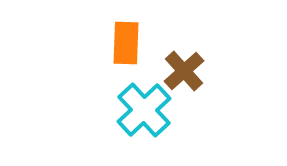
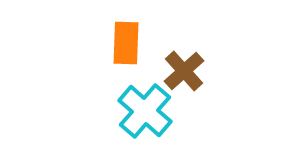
cyan cross: moved 1 px right, 1 px down; rotated 6 degrees counterclockwise
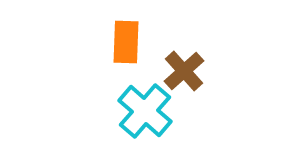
orange rectangle: moved 1 px up
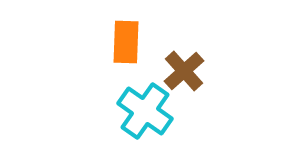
cyan cross: rotated 6 degrees counterclockwise
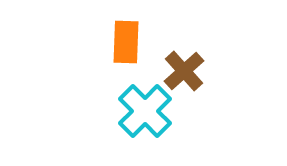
cyan cross: rotated 10 degrees clockwise
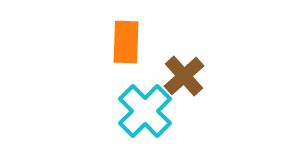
brown cross: moved 5 px down
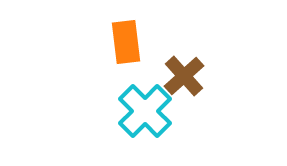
orange rectangle: rotated 9 degrees counterclockwise
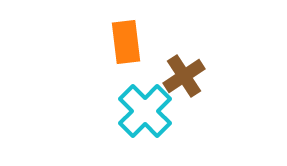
brown cross: rotated 9 degrees clockwise
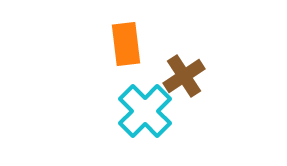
orange rectangle: moved 2 px down
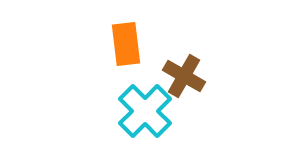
brown cross: rotated 27 degrees counterclockwise
